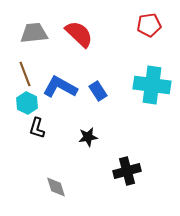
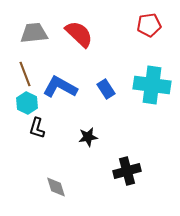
blue rectangle: moved 8 px right, 2 px up
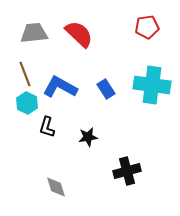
red pentagon: moved 2 px left, 2 px down
black L-shape: moved 10 px right, 1 px up
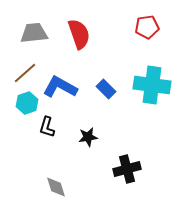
red semicircle: rotated 28 degrees clockwise
brown line: moved 1 px up; rotated 70 degrees clockwise
blue rectangle: rotated 12 degrees counterclockwise
cyan hexagon: rotated 15 degrees clockwise
black cross: moved 2 px up
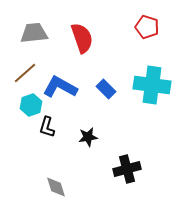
red pentagon: rotated 25 degrees clockwise
red semicircle: moved 3 px right, 4 px down
cyan hexagon: moved 4 px right, 2 px down
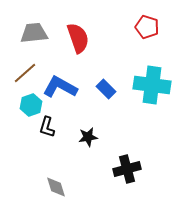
red semicircle: moved 4 px left
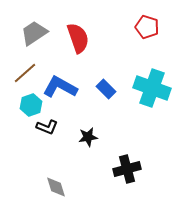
gray trapezoid: rotated 28 degrees counterclockwise
cyan cross: moved 3 px down; rotated 12 degrees clockwise
black L-shape: rotated 85 degrees counterclockwise
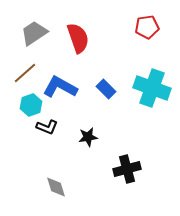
red pentagon: rotated 25 degrees counterclockwise
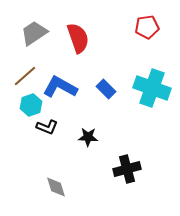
brown line: moved 3 px down
black star: rotated 12 degrees clockwise
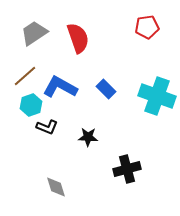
cyan cross: moved 5 px right, 8 px down
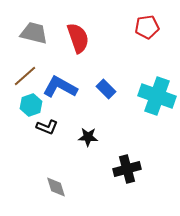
gray trapezoid: rotated 48 degrees clockwise
